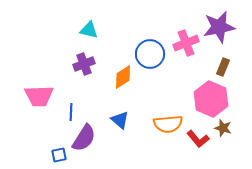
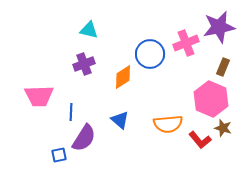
red L-shape: moved 2 px right, 1 px down
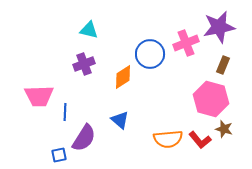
brown rectangle: moved 2 px up
pink hexagon: rotated 8 degrees counterclockwise
blue line: moved 6 px left
orange semicircle: moved 15 px down
brown star: moved 1 px right, 1 px down
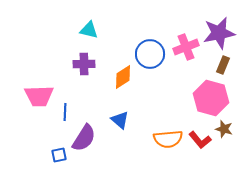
purple star: moved 6 px down
pink cross: moved 4 px down
purple cross: rotated 20 degrees clockwise
pink hexagon: moved 1 px up
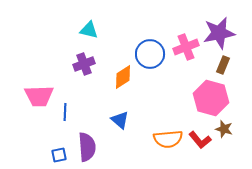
purple cross: rotated 20 degrees counterclockwise
purple semicircle: moved 3 px right, 9 px down; rotated 36 degrees counterclockwise
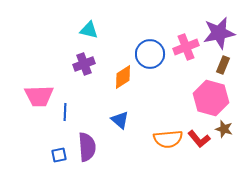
red L-shape: moved 1 px left, 1 px up
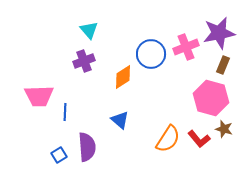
cyan triangle: rotated 36 degrees clockwise
blue circle: moved 1 px right
purple cross: moved 3 px up
orange semicircle: rotated 52 degrees counterclockwise
blue square: rotated 21 degrees counterclockwise
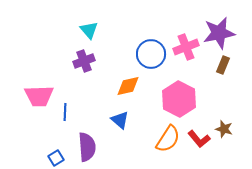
orange diamond: moved 5 px right, 9 px down; rotated 20 degrees clockwise
pink hexagon: moved 32 px left, 1 px down; rotated 12 degrees clockwise
blue square: moved 3 px left, 3 px down
